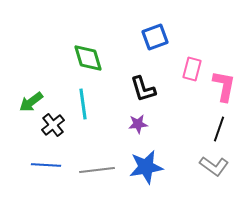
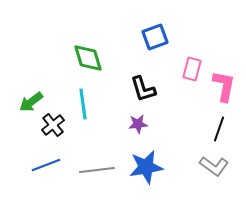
blue line: rotated 24 degrees counterclockwise
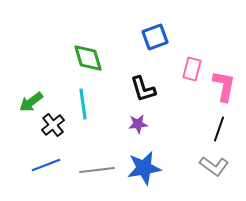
blue star: moved 2 px left, 1 px down
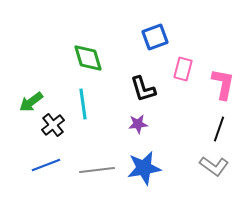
pink rectangle: moved 9 px left
pink L-shape: moved 1 px left, 2 px up
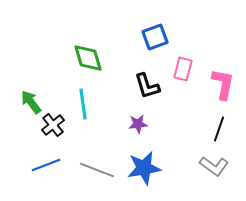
black L-shape: moved 4 px right, 3 px up
green arrow: rotated 90 degrees clockwise
gray line: rotated 28 degrees clockwise
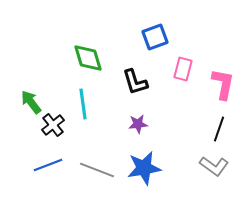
black L-shape: moved 12 px left, 4 px up
blue line: moved 2 px right
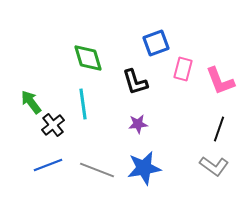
blue square: moved 1 px right, 6 px down
pink L-shape: moved 3 px left, 3 px up; rotated 148 degrees clockwise
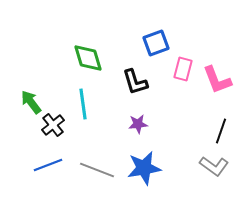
pink L-shape: moved 3 px left, 1 px up
black line: moved 2 px right, 2 px down
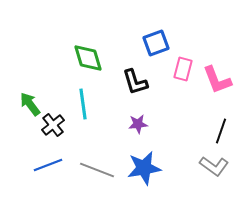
green arrow: moved 1 px left, 2 px down
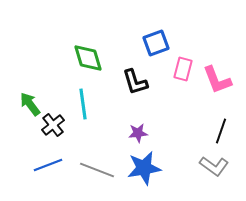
purple star: moved 9 px down
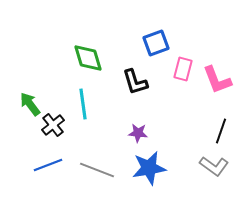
purple star: rotated 12 degrees clockwise
blue star: moved 5 px right
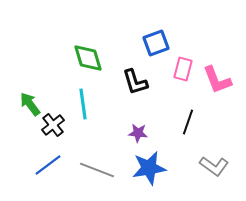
black line: moved 33 px left, 9 px up
blue line: rotated 16 degrees counterclockwise
